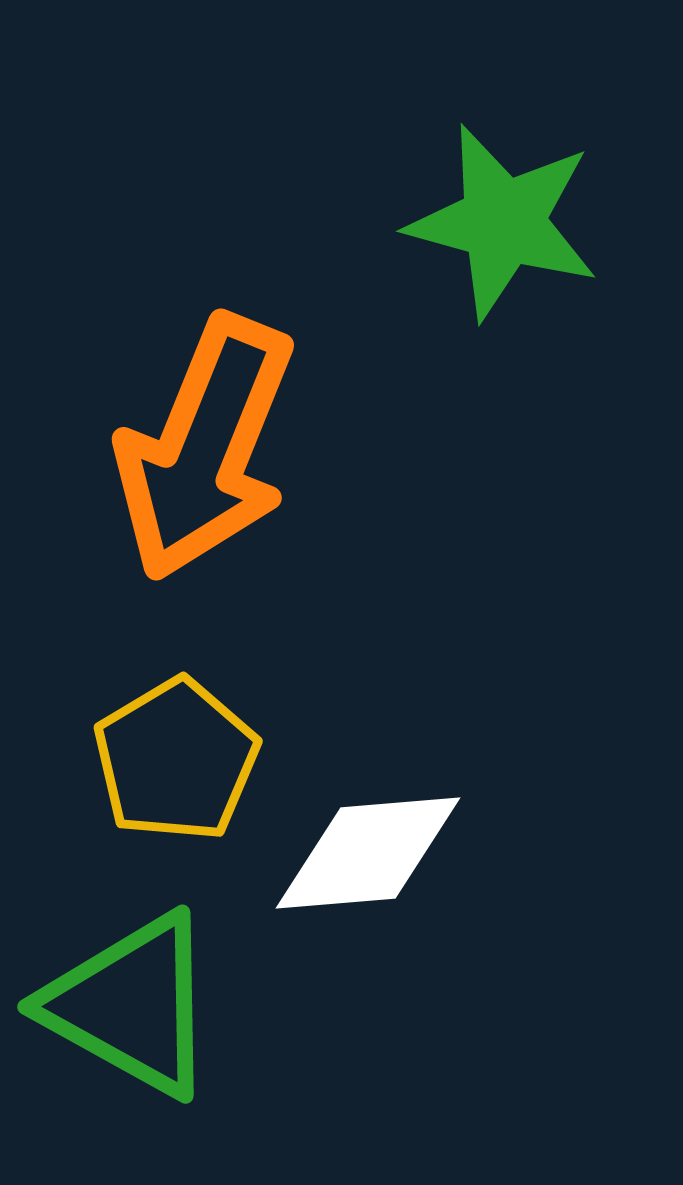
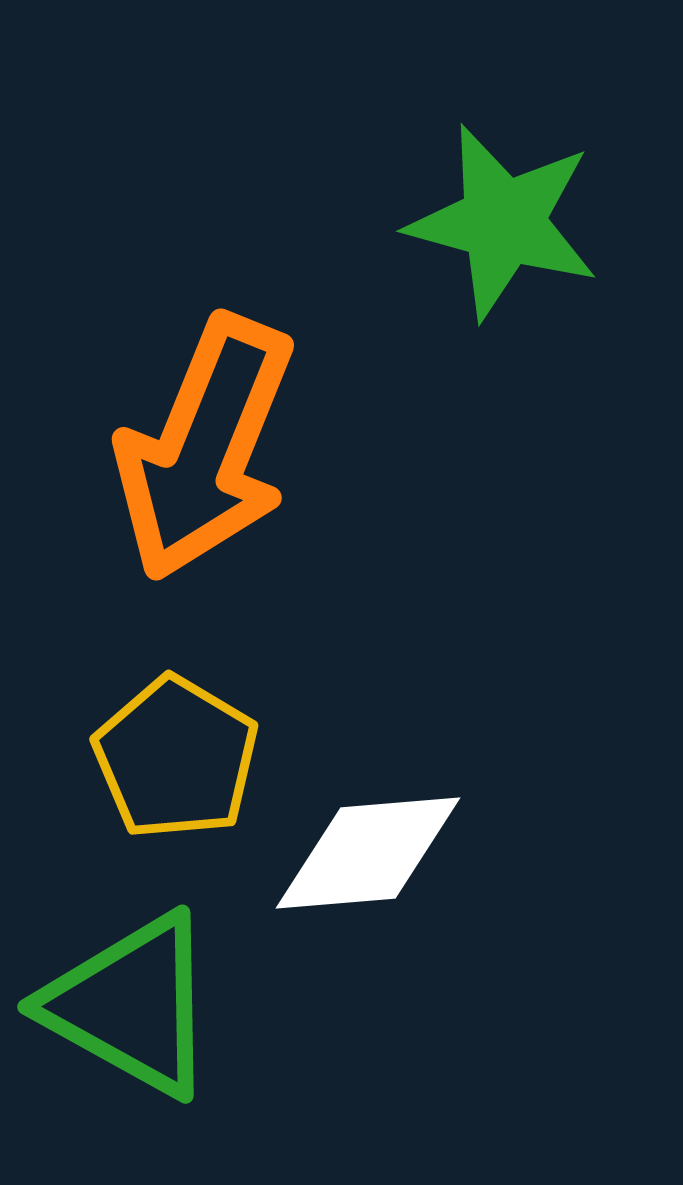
yellow pentagon: moved 2 px up; rotated 10 degrees counterclockwise
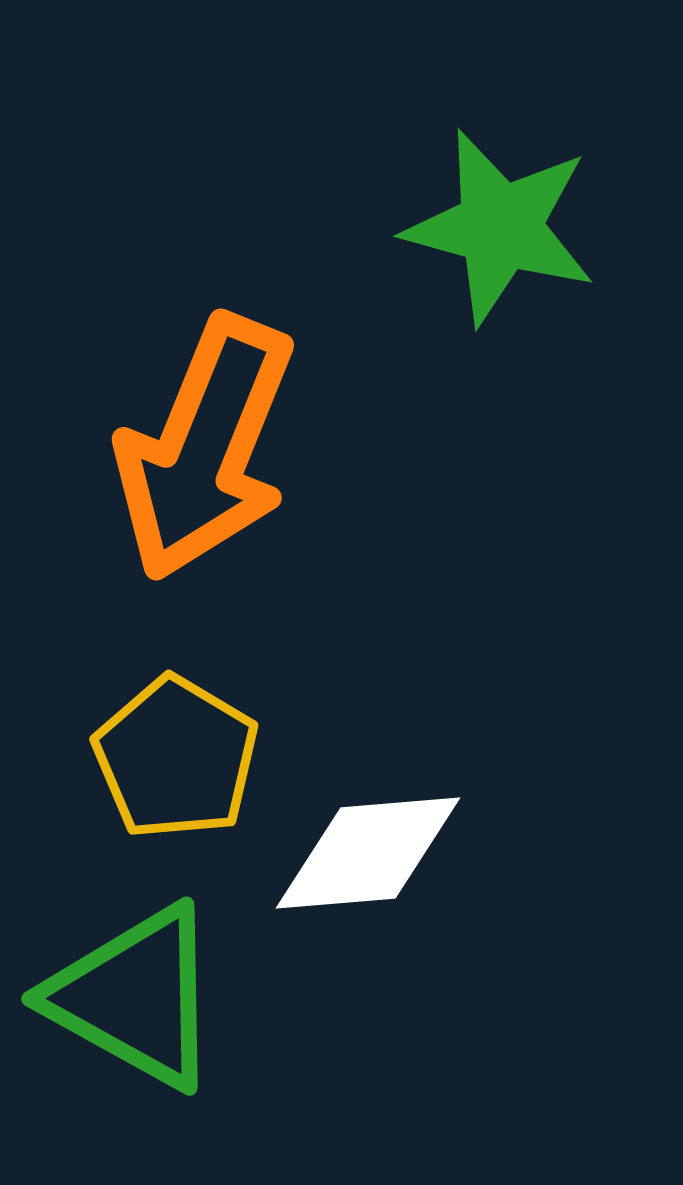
green star: moved 3 px left, 5 px down
green triangle: moved 4 px right, 8 px up
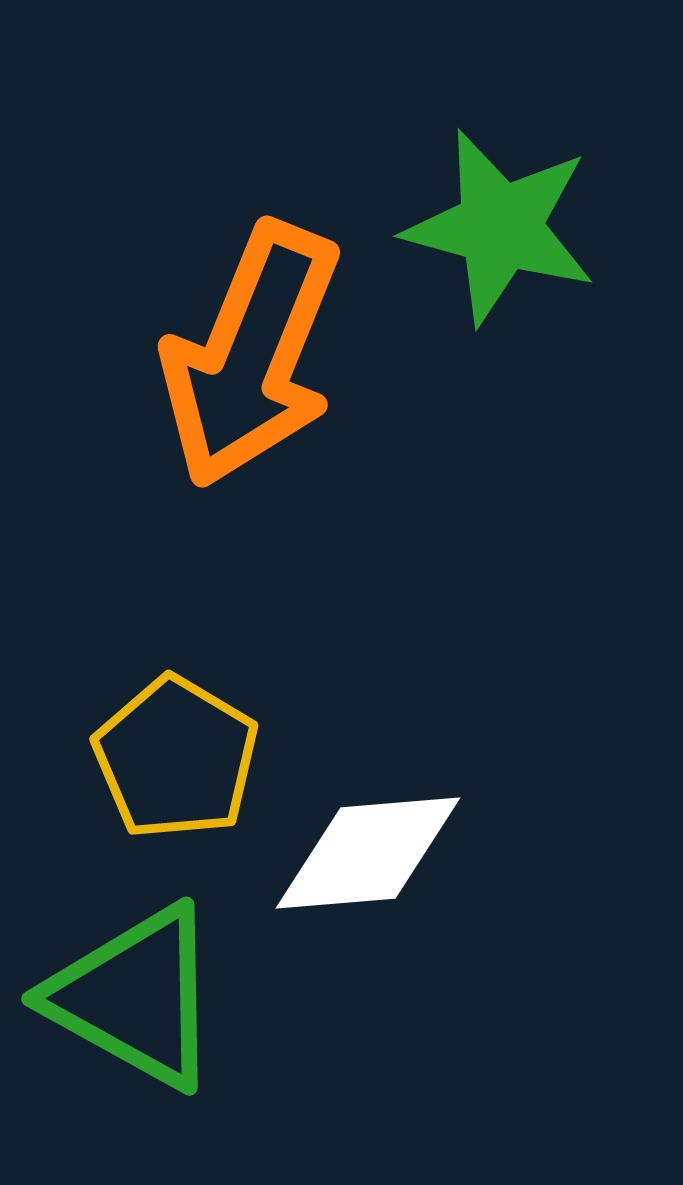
orange arrow: moved 46 px right, 93 px up
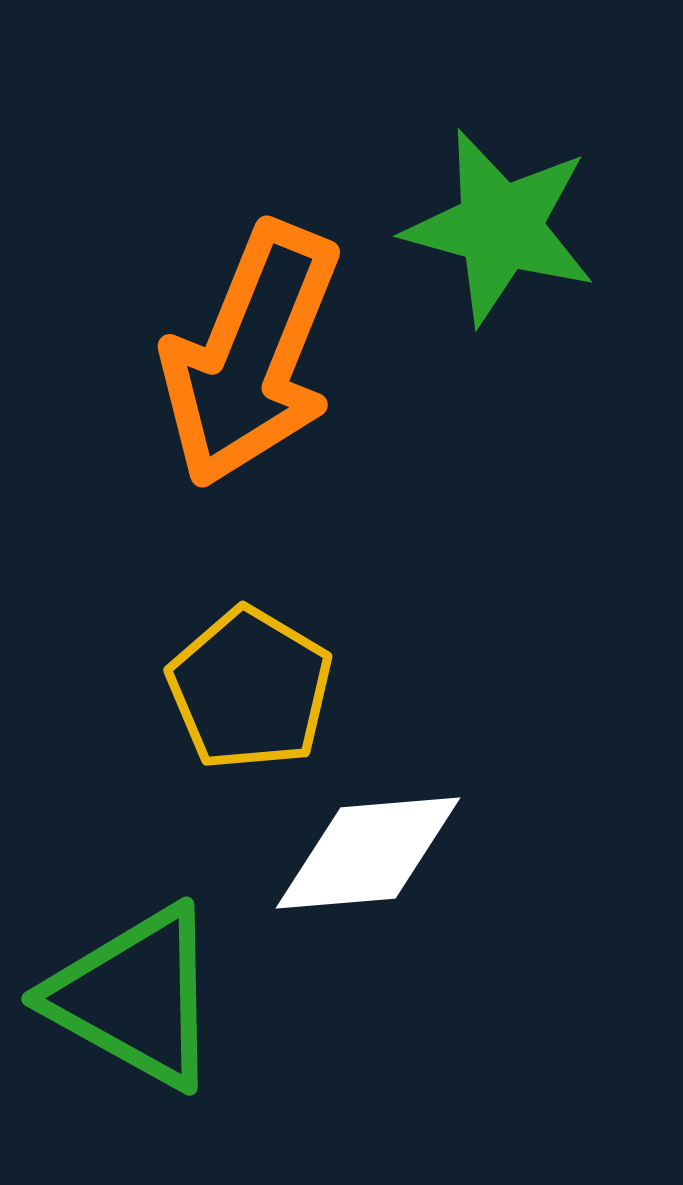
yellow pentagon: moved 74 px right, 69 px up
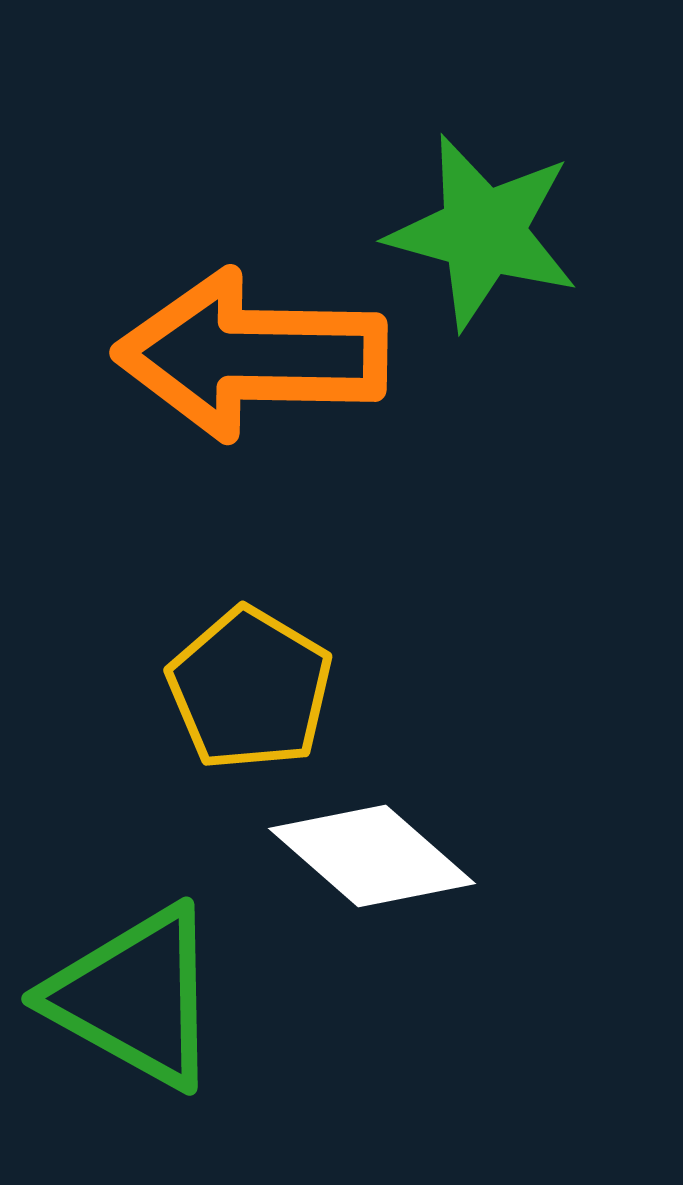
green star: moved 17 px left, 5 px down
orange arrow: rotated 69 degrees clockwise
white diamond: moved 4 px right, 3 px down; rotated 46 degrees clockwise
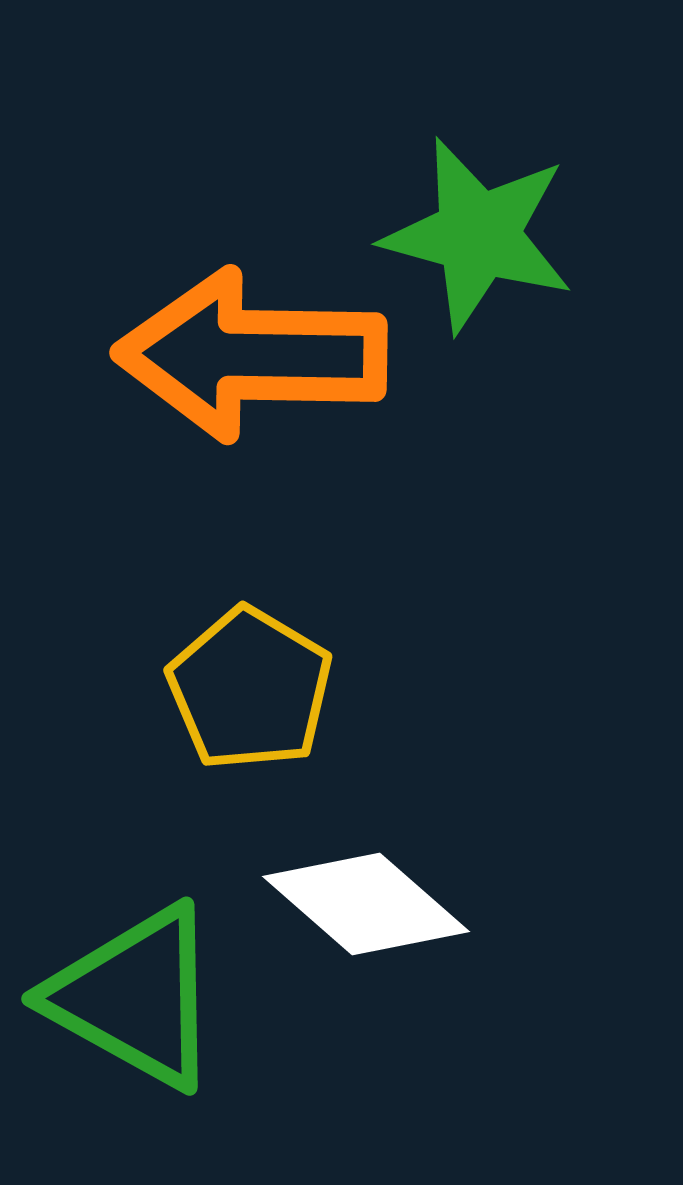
green star: moved 5 px left, 3 px down
white diamond: moved 6 px left, 48 px down
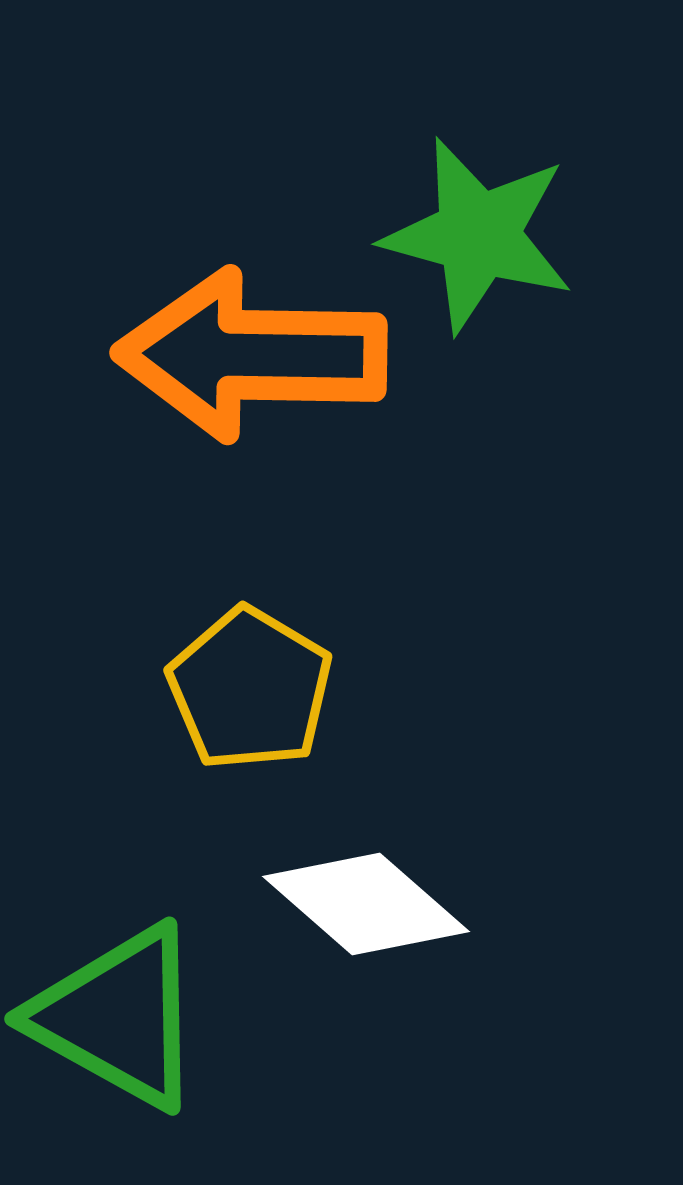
green triangle: moved 17 px left, 20 px down
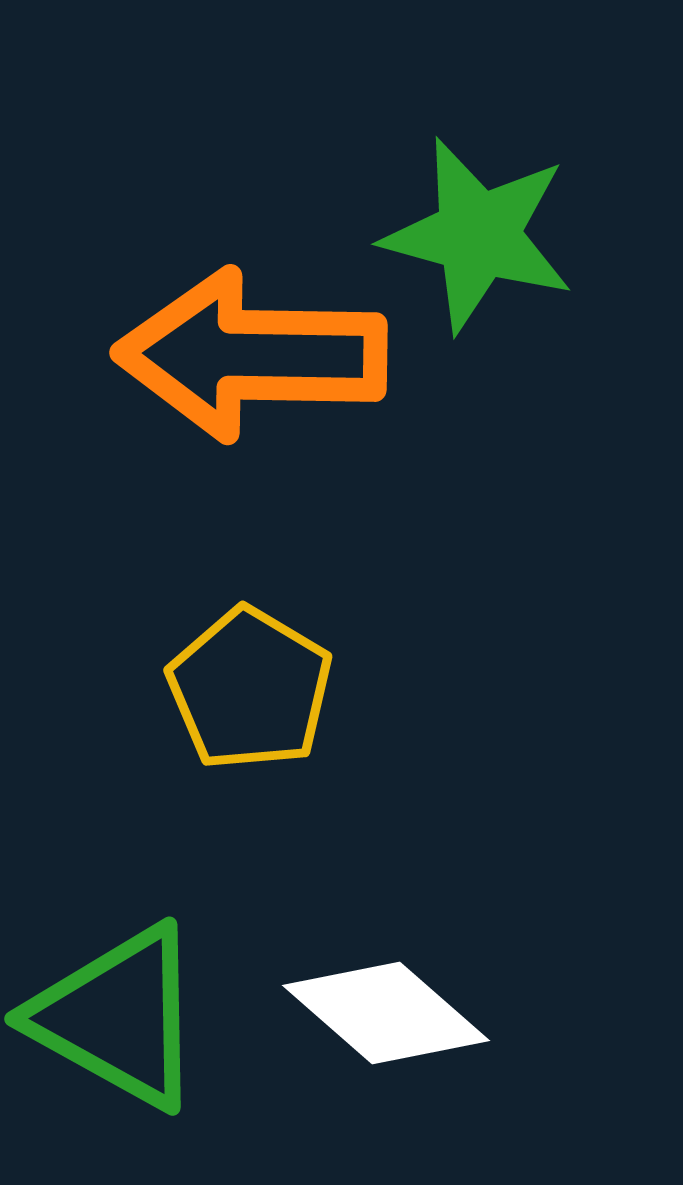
white diamond: moved 20 px right, 109 px down
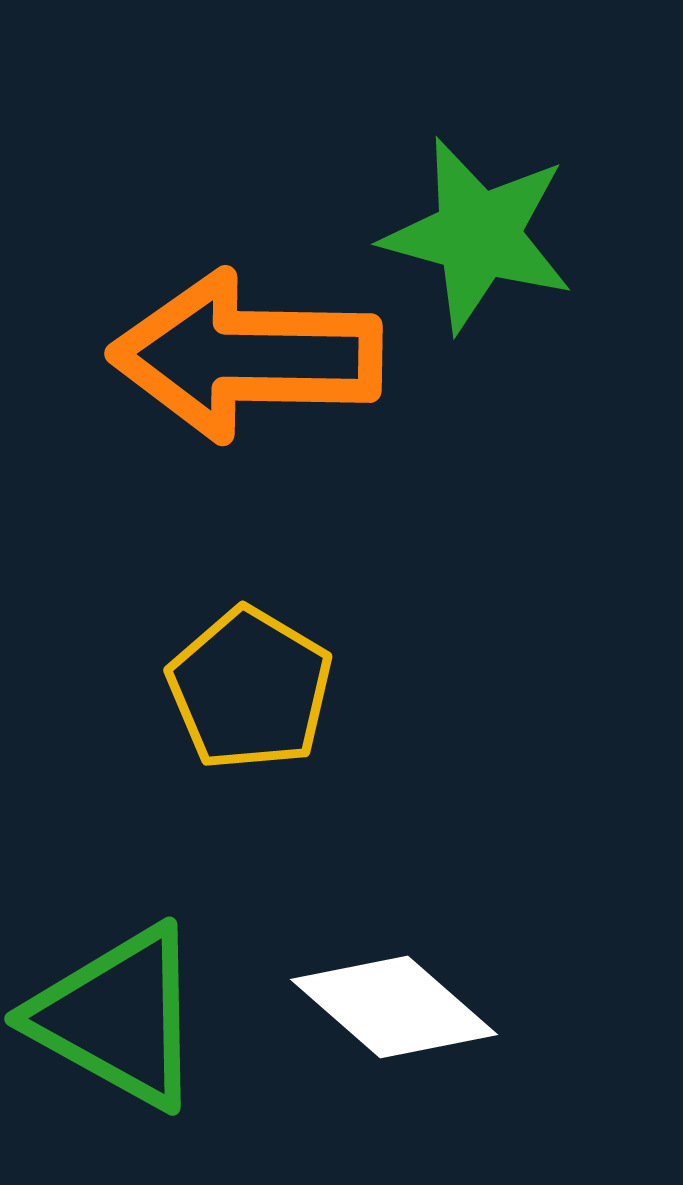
orange arrow: moved 5 px left, 1 px down
white diamond: moved 8 px right, 6 px up
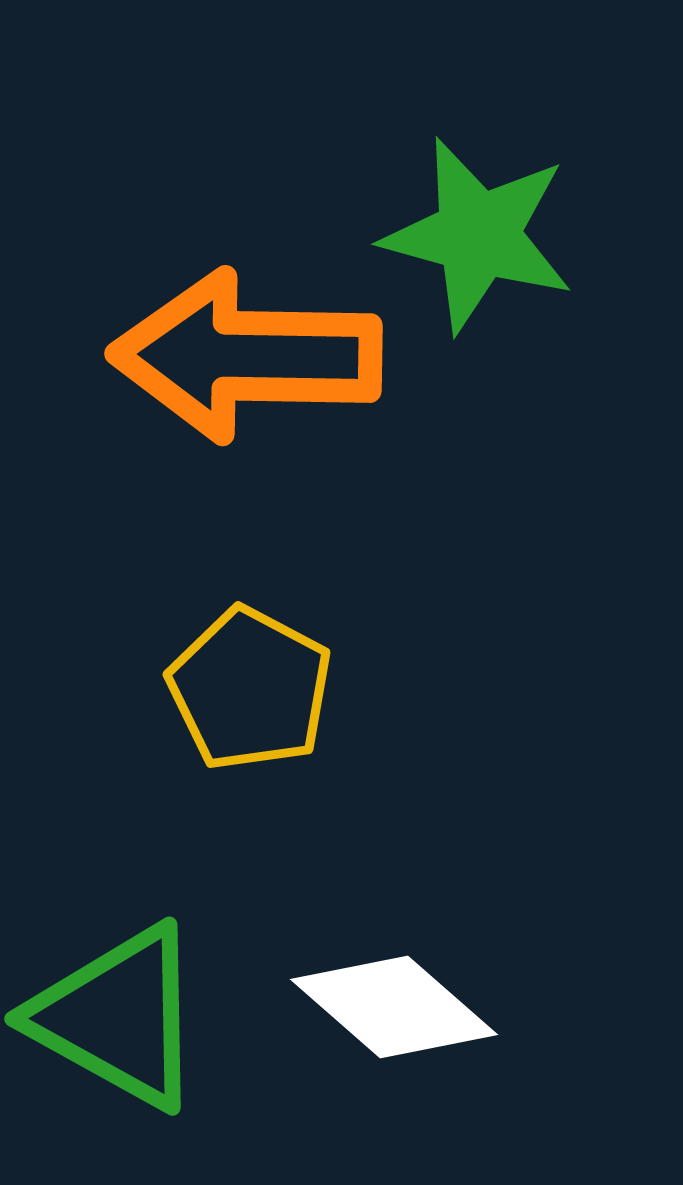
yellow pentagon: rotated 3 degrees counterclockwise
